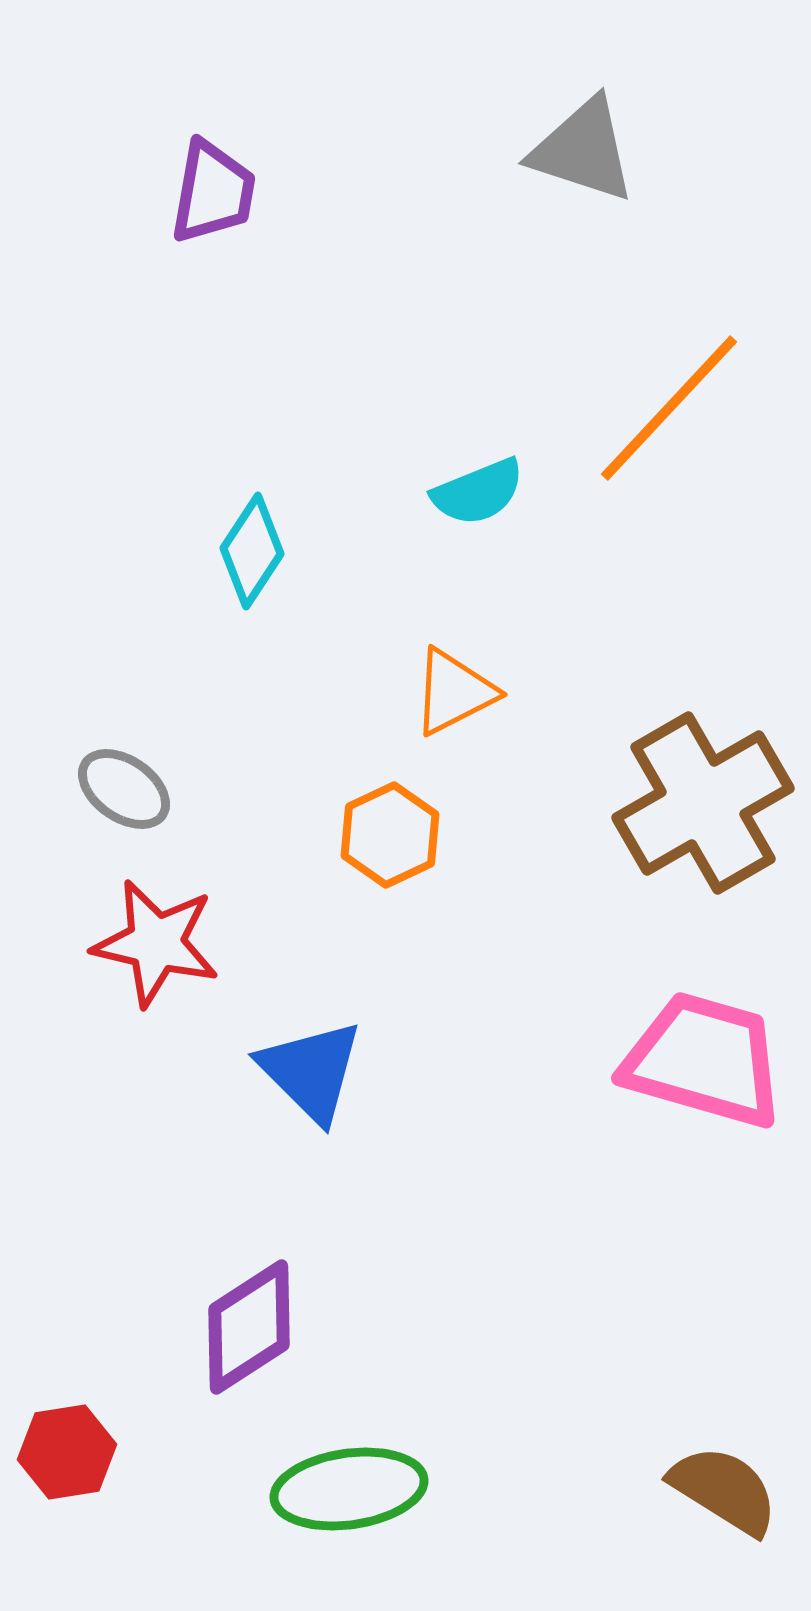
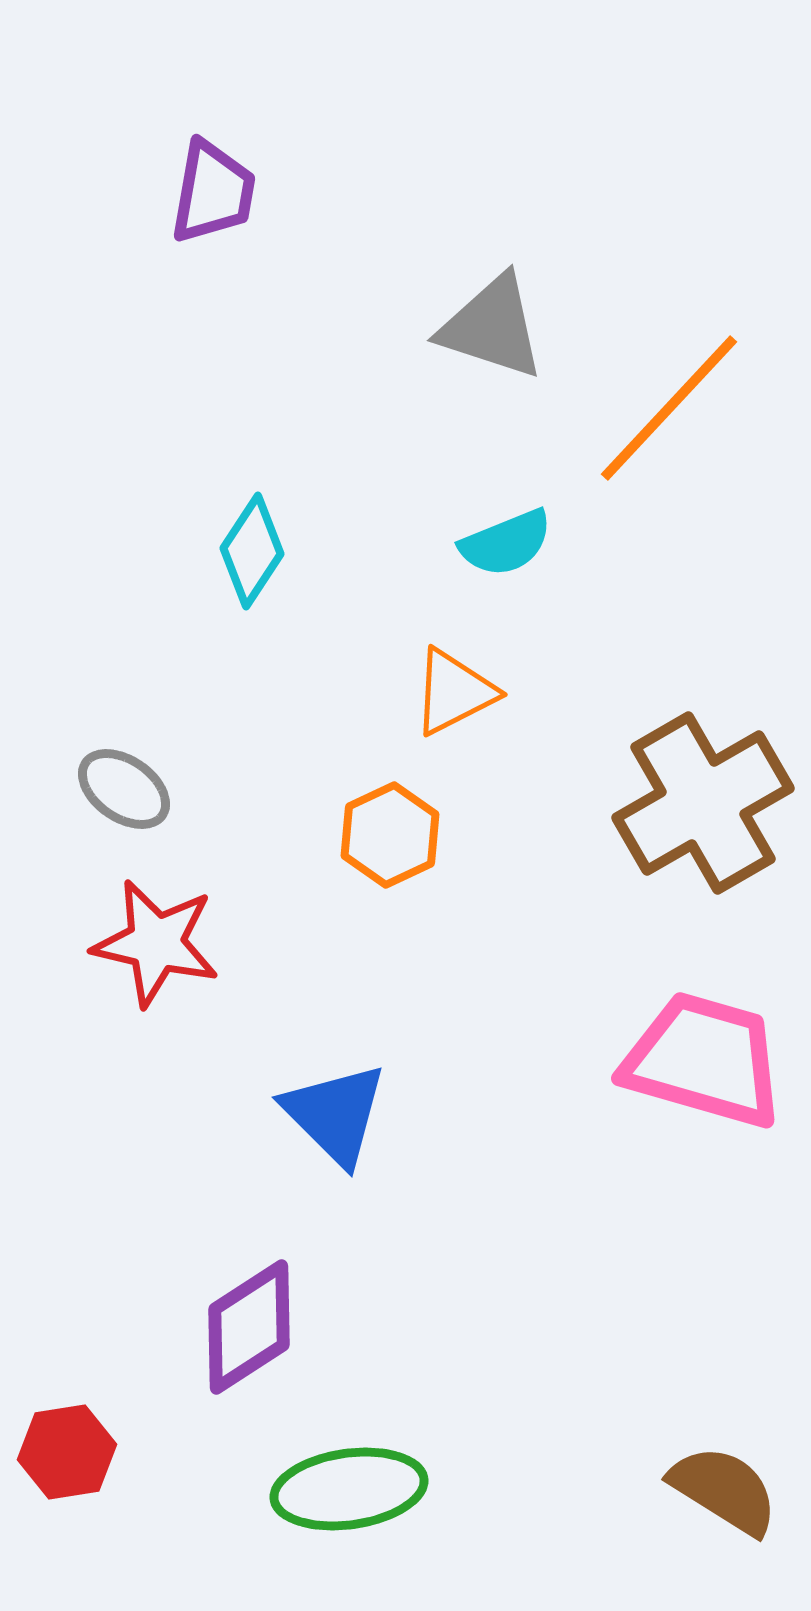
gray triangle: moved 91 px left, 177 px down
cyan semicircle: moved 28 px right, 51 px down
blue triangle: moved 24 px right, 43 px down
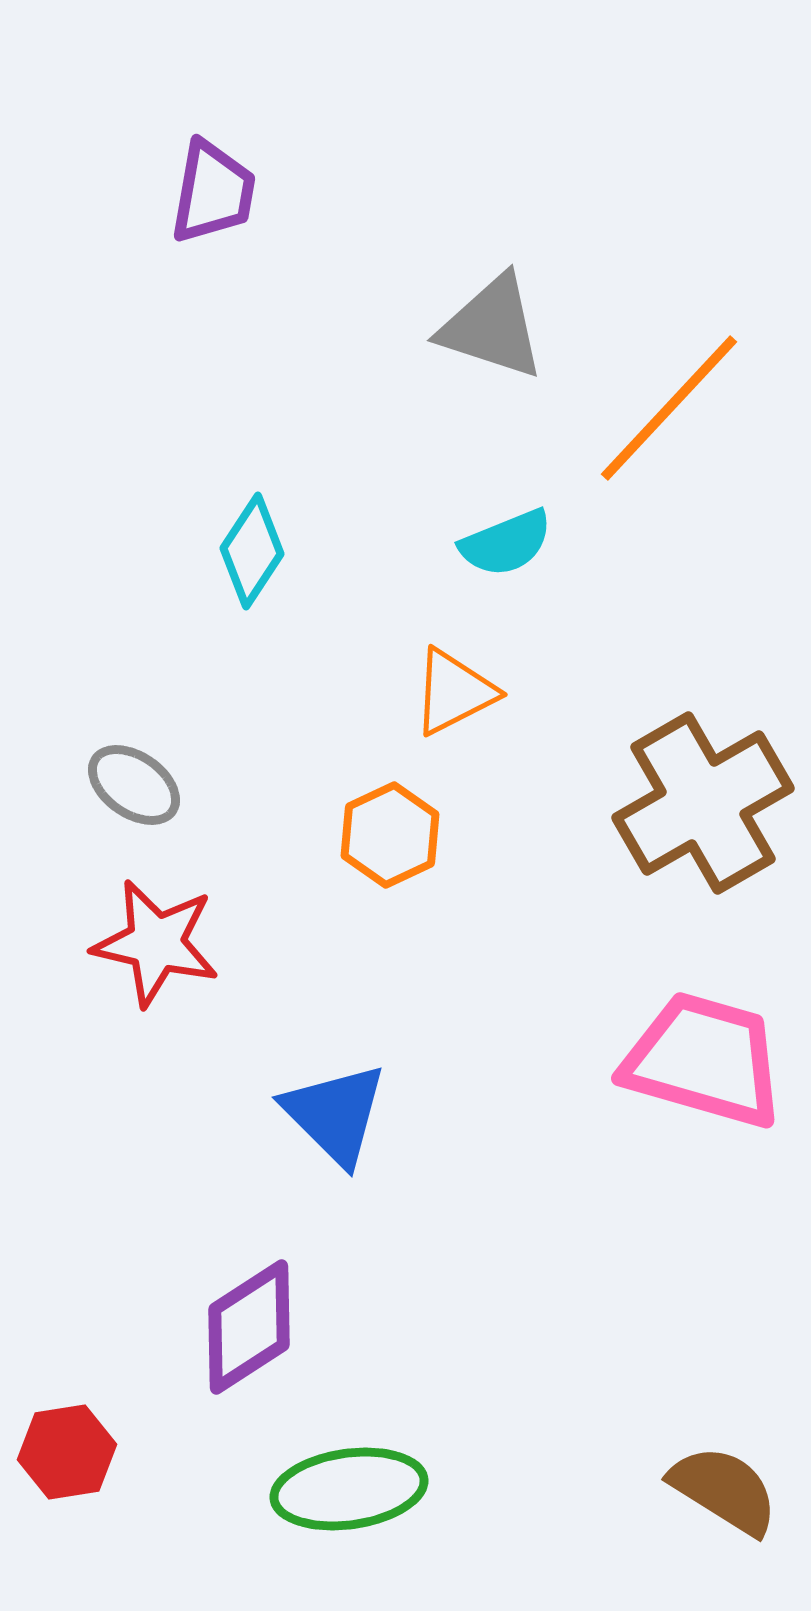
gray ellipse: moved 10 px right, 4 px up
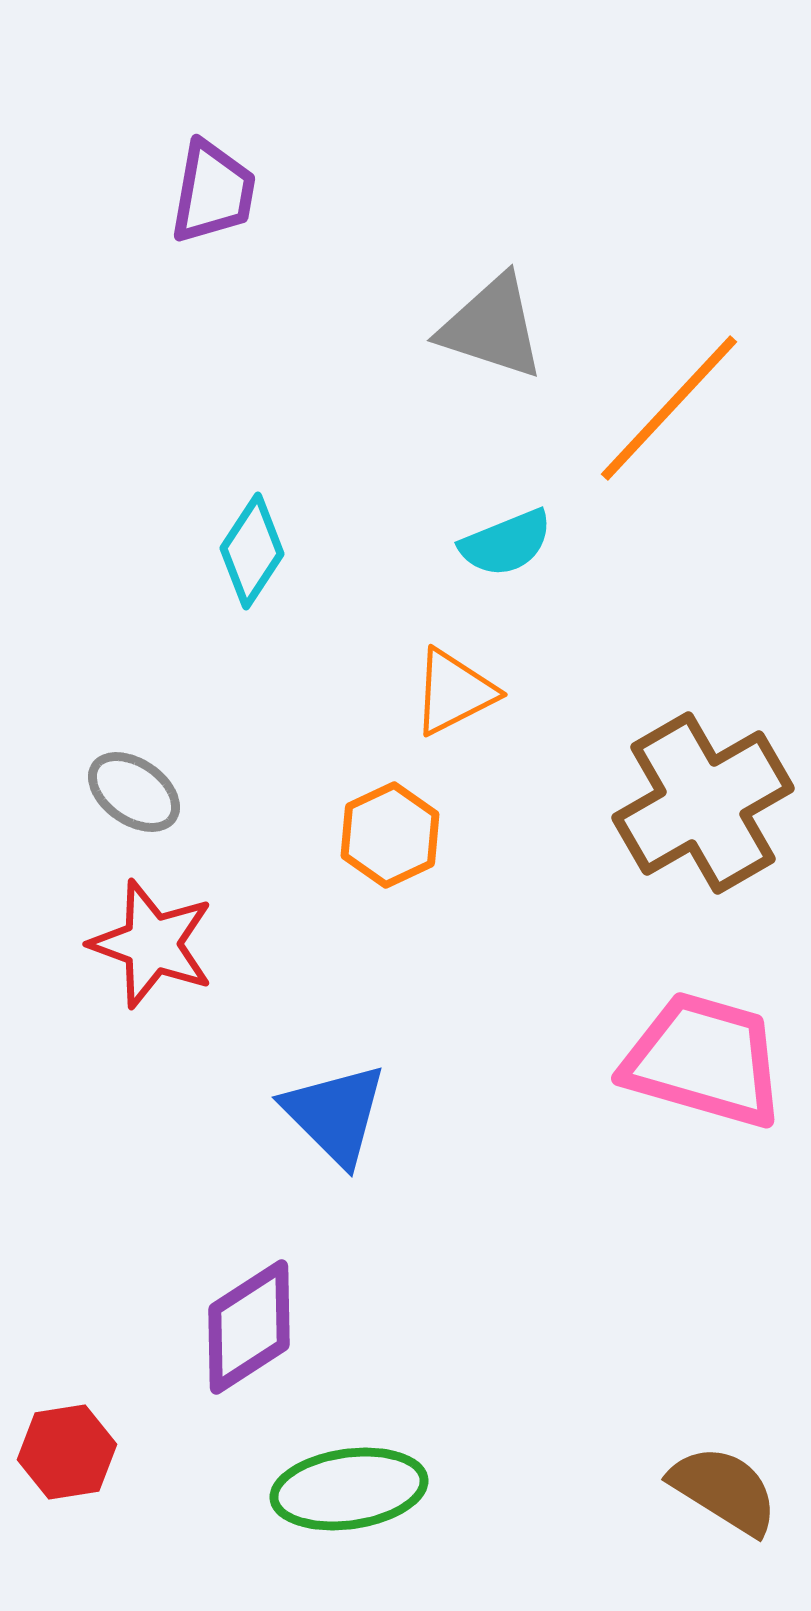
gray ellipse: moved 7 px down
red star: moved 4 px left, 1 px down; rotated 7 degrees clockwise
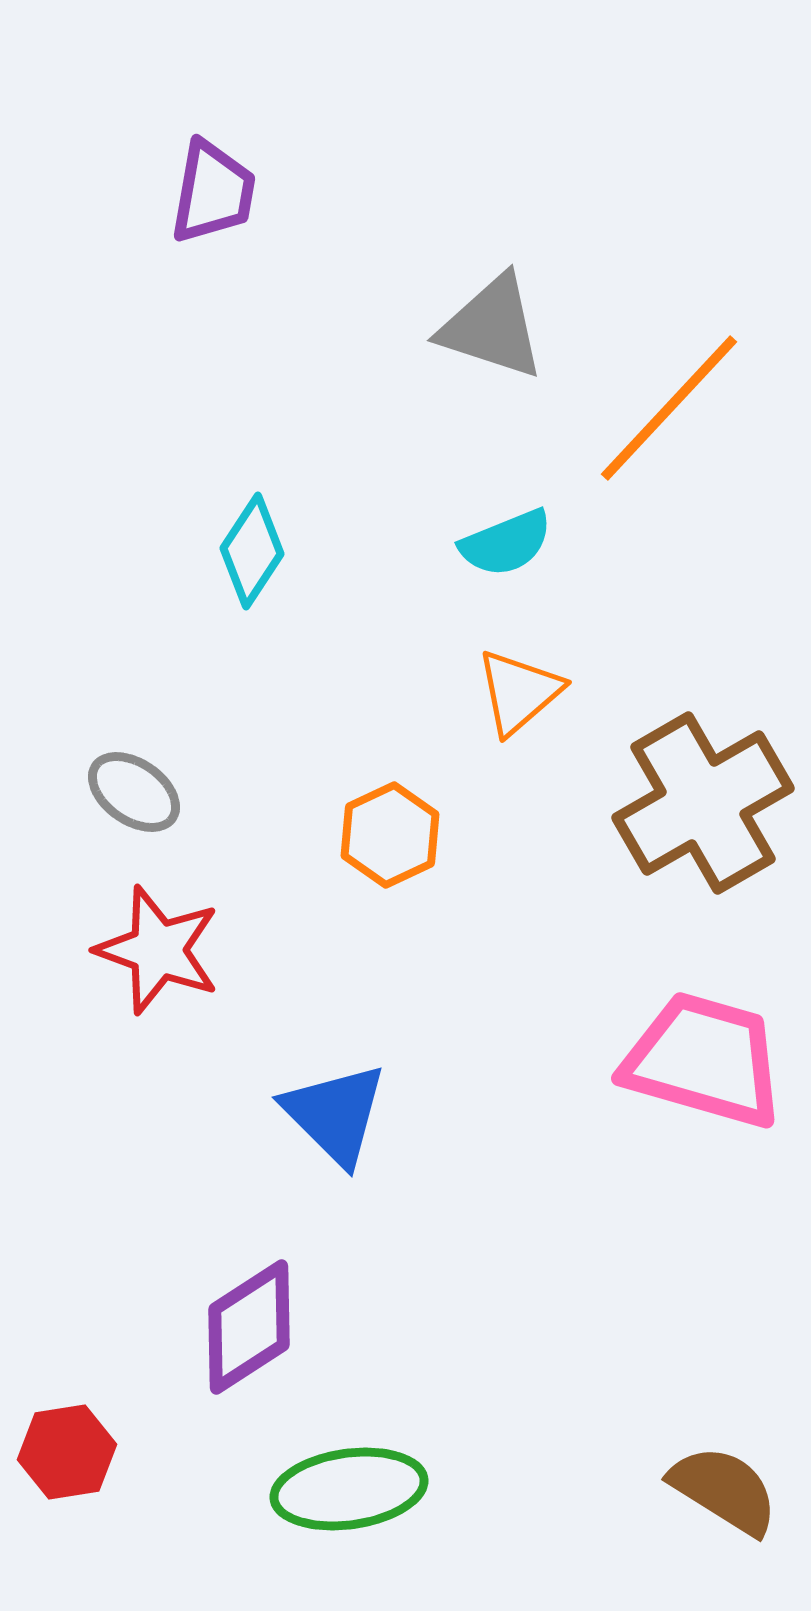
orange triangle: moved 65 px right; rotated 14 degrees counterclockwise
red star: moved 6 px right, 6 px down
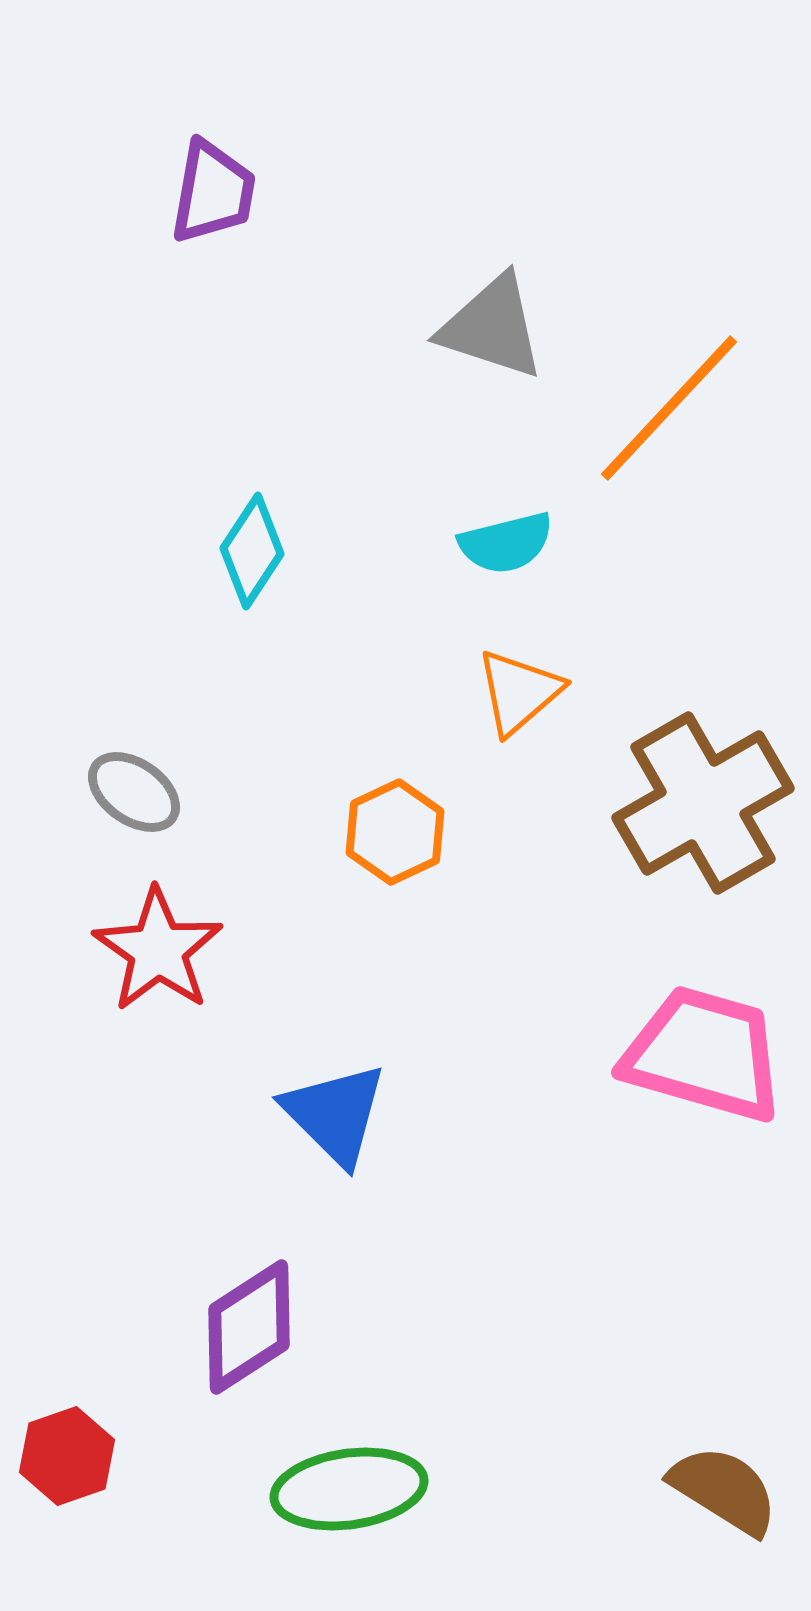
cyan semicircle: rotated 8 degrees clockwise
orange hexagon: moved 5 px right, 3 px up
red star: rotated 15 degrees clockwise
pink trapezoid: moved 6 px up
red hexagon: moved 4 px down; rotated 10 degrees counterclockwise
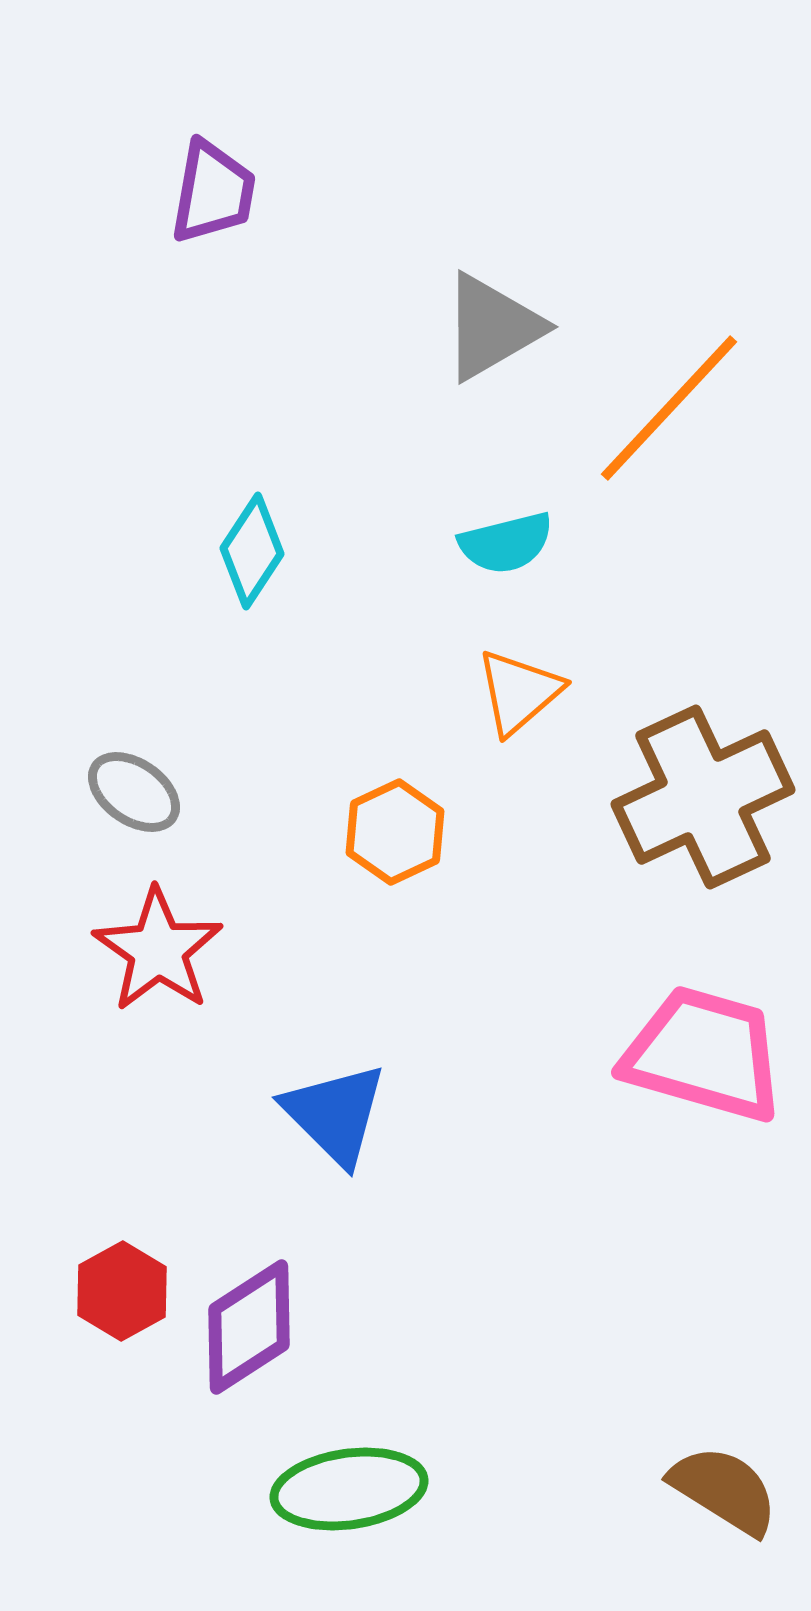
gray triangle: rotated 48 degrees counterclockwise
brown cross: moved 6 px up; rotated 5 degrees clockwise
red hexagon: moved 55 px right, 165 px up; rotated 10 degrees counterclockwise
